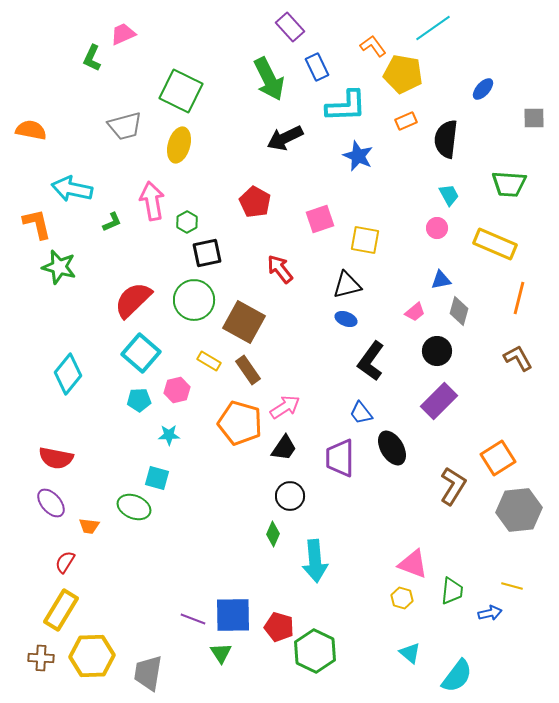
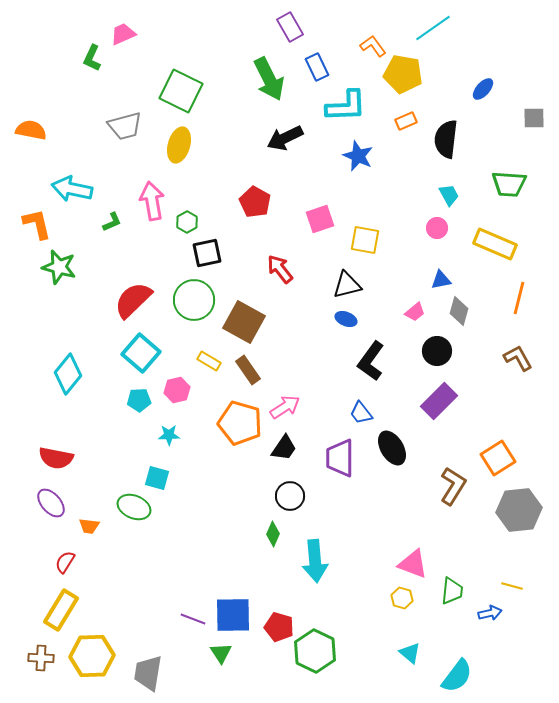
purple rectangle at (290, 27): rotated 12 degrees clockwise
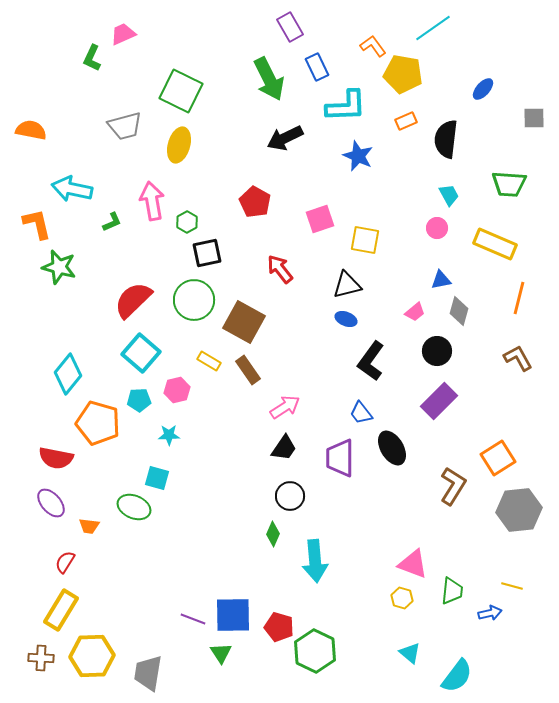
orange pentagon at (240, 423): moved 142 px left
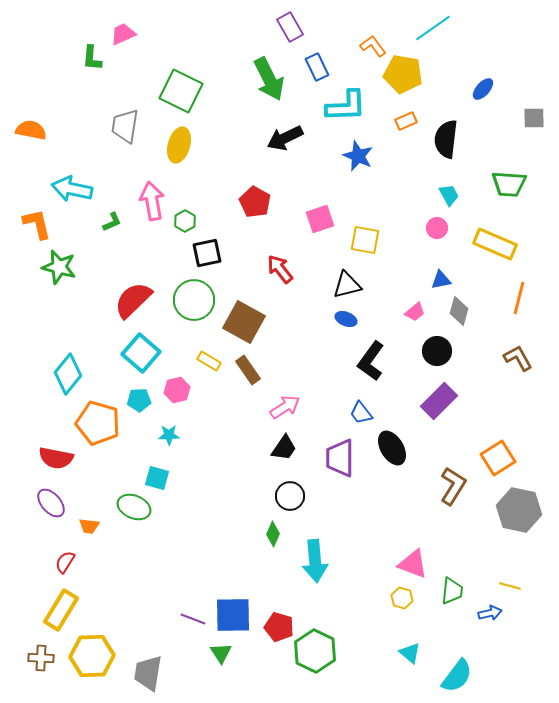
green L-shape at (92, 58): rotated 20 degrees counterclockwise
gray trapezoid at (125, 126): rotated 114 degrees clockwise
green hexagon at (187, 222): moved 2 px left, 1 px up
gray hexagon at (519, 510): rotated 18 degrees clockwise
yellow line at (512, 586): moved 2 px left
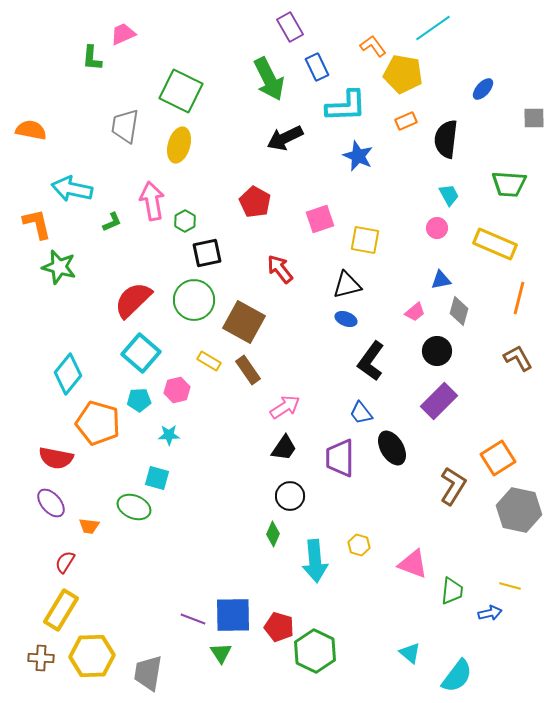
yellow hexagon at (402, 598): moved 43 px left, 53 px up
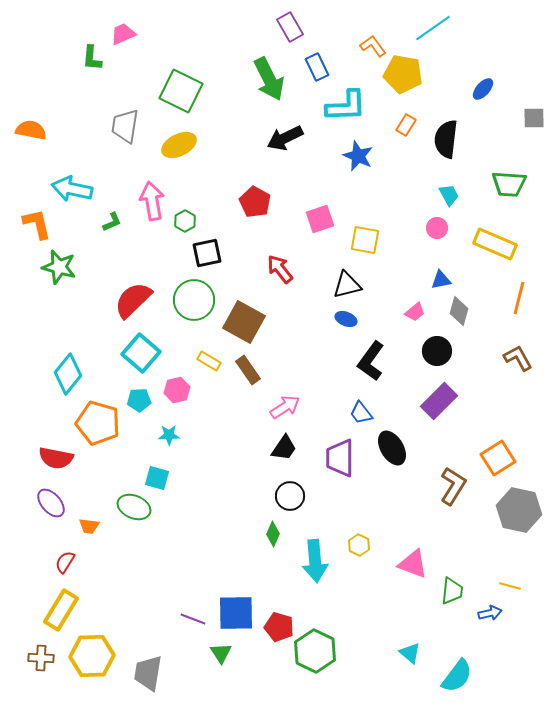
orange rectangle at (406, 121): moved 4 px down; rotated 35 degrees counterclockwise
yellow ellipse at (179, 145): rotated 48 degrees clockwise
yellow hexagon at (359, 545): rotated 10 degrees clockwise
blue square at (233, 615): moved 3 px right, 2 px up
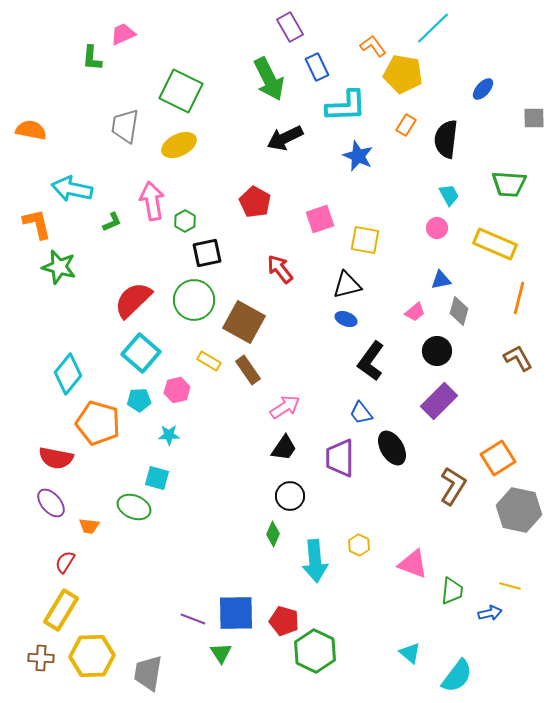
cyan line at (433, 28): rotated 9 degrees counterclockwise
red pentagon at (279, 627): moved 5 px right, 6 px up
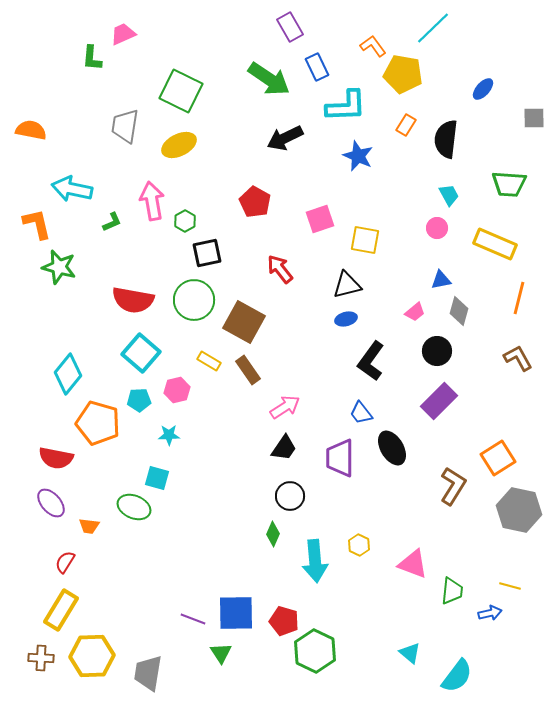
green arrow at (269, 79): rotated 30 degrees counterclockwise
red semicircle at (133, 300): rotated 126 degrees counterclockwise
blue ellipse at (346, 319): rotated 35 degrees counterclockwise
